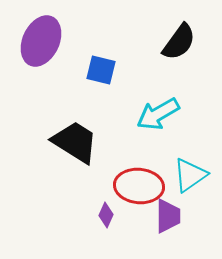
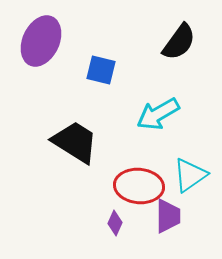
purple diamond: moved 9 px right, 8 px down
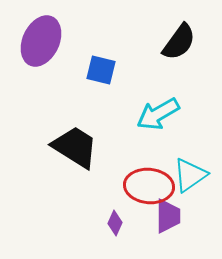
black trapezoid: moved 5 px down
red ellipse: moved 10 px right
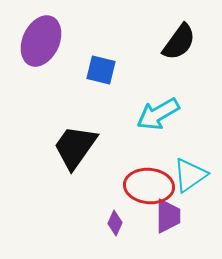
black trapezoid: rotated 87 degrees counterclockwise
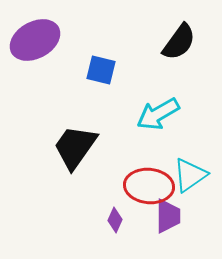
purple ellipse: moved 6 px left, 1 px up; rotated 36 degrees clockwise
purple diamond: moved 3 px up
